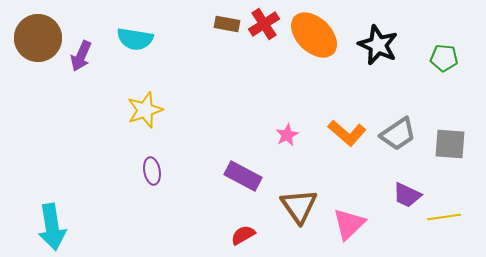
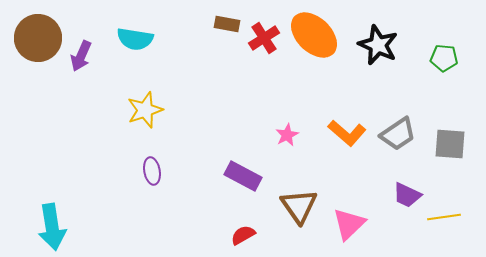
red cross: moved 14 px down
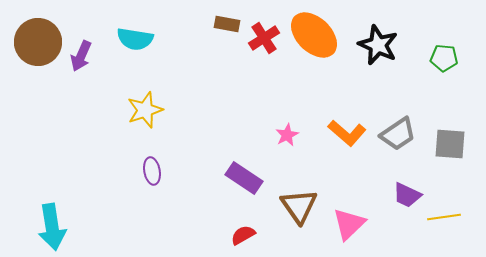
brown circle: moved 4 px down
purple rectangle: moved 1 px right, 2 px down; rotated 6 degrees clockwise
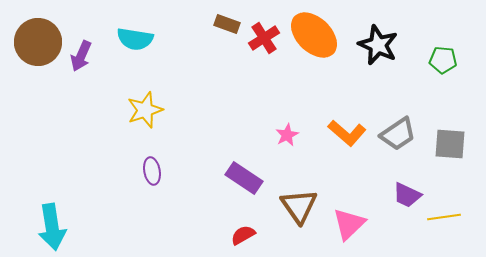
brown rectangle: rotated 10 degrees clockwise
green pentagon: moved 1 px left, 2 px down
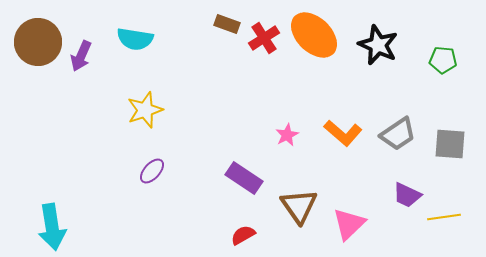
orange L-shape: moved 4 px left
purple ellipse: rotated 52 degrees clockwise
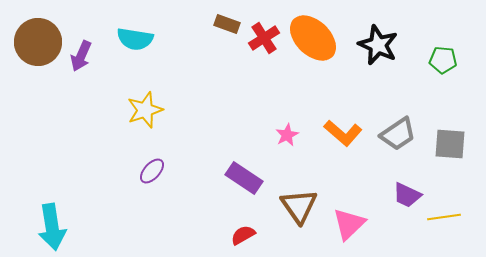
orange ellipse: moved 1 px left, 3 px down
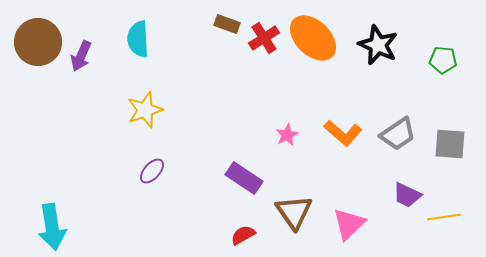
cyan semicircle: moved 3 px right; rotated 78 degrees clockwise
brown triangle: moved 5 px left, 6 px down
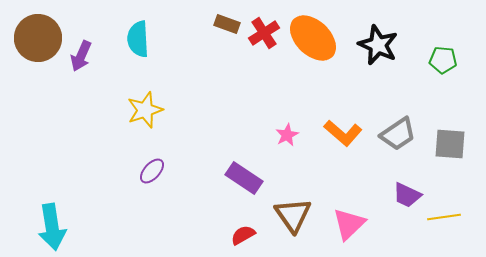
red cross: moved 5 px up
brown circle: moved 4 px up
brown triangle: moved 1 px left, 3 px down
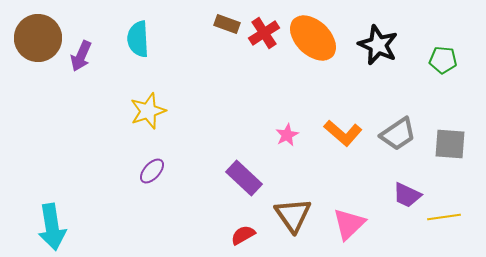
yellow star: moved 3 px right, 1 px down
purple rectangle: rotated 9 degrees clockwise
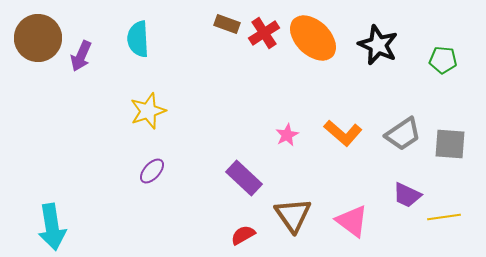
gray trapezoid: moved 5 px right
pink triangle: moved 3 px right, 3 px up; rotated 39 degrees counterclockwise
